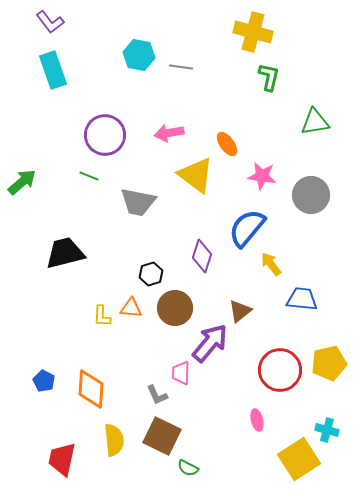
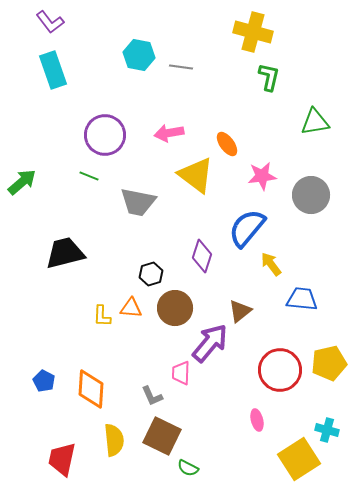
pink star: rotated 16 degrees counterclockwise
gray L-shape: moved 5 px left, 1 px down
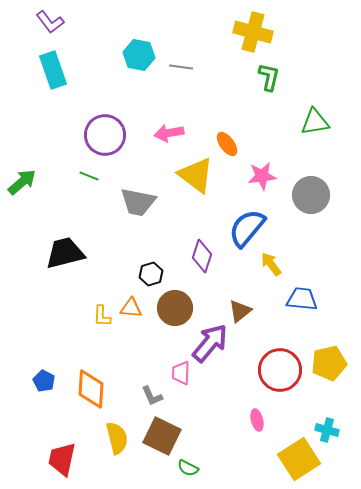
yellow semicircle: moved 3 px right, 2 px up; rotated 8 degrees counterclockwise
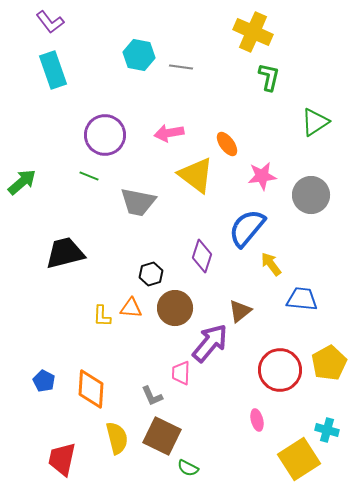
yellow cross: rotated 9 degrees clockwise
green triangle: rotated 24 degrees counterclockwise
yellow pentagon: rotated 16 degrees counterclockwise
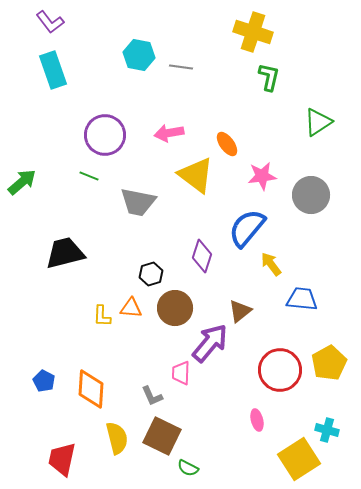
yellow cross: rotated 6 degrees counterclockwise
green triangle: moved 3 px right
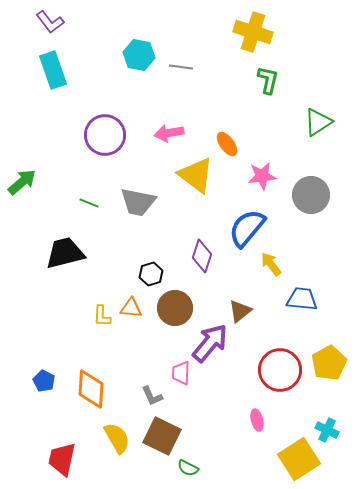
green L-shape: moved 1 px left, 3 px down
green line: moved 27 px down
cyan cross: rotated 10 degrees clockwise
yellow semicircle: rotated 16 degrees counterclockwise
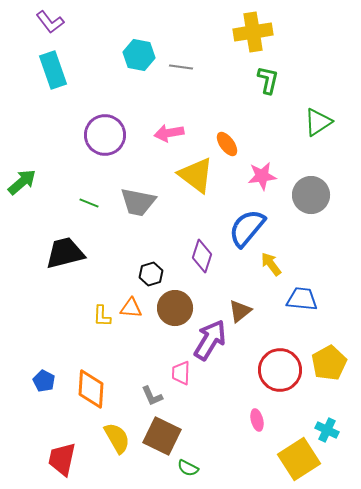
yellow cross: rotated 27 degrees counterclockwise
purple arrow: moved 3 px up; rotated 9 degrees counterclockwise
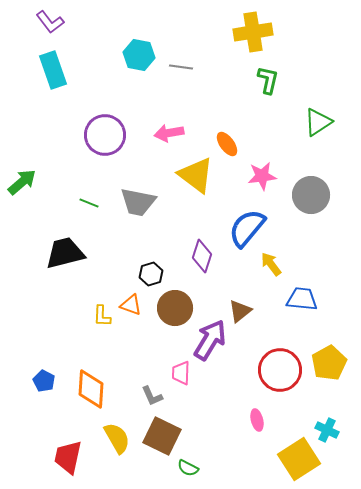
orange triangle: moved 3 px up; rotated 15 degrees clockwise
red trapezoid: moved 6 px right, 2 px up
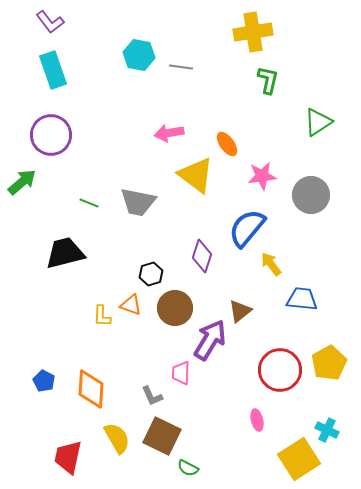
purple circle: moved 54 px left
